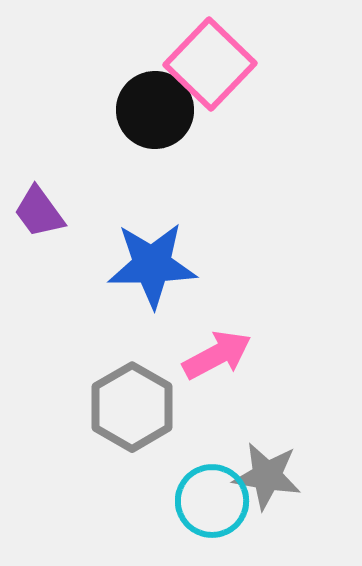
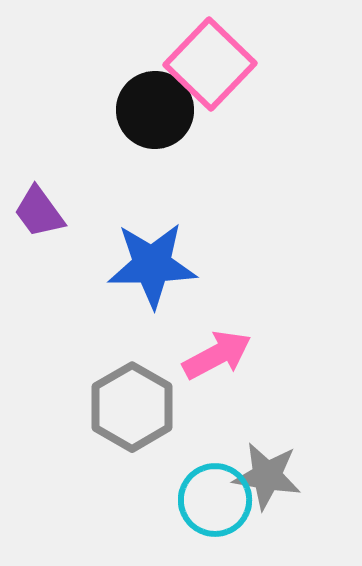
cyan circle: moved 3 px right, 1 px up
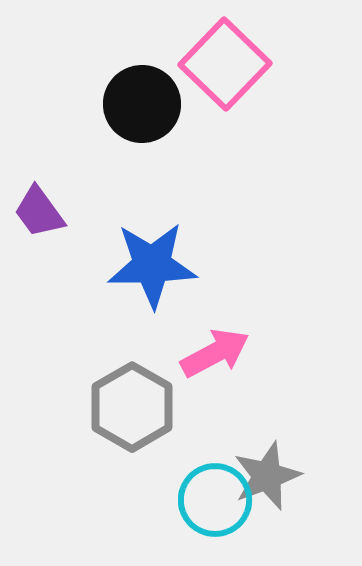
pink square: moved 15 px right
black circle: moved 13 px left, 6 px up
pink arrow: moved 2 px left, 2 px up
gray star: rotated 30 degrees counterclockwise
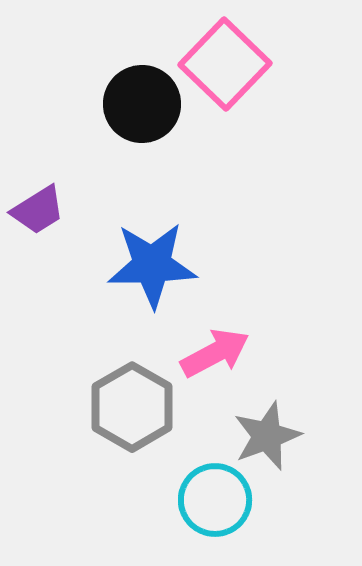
purple trapezoid: moved 1 px left, 2 px up; rotated 86 degrees counterclockwise
gray star: moved 40 px up
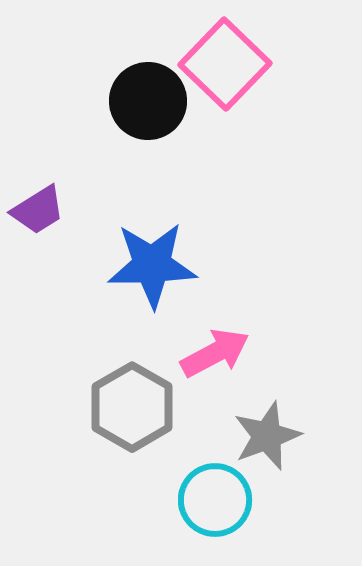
black circle: moved 6 px right, 3 px up
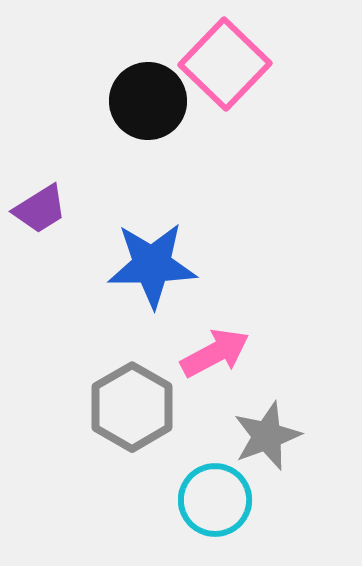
purple trapezoid: moved 2 px right, 1 px up
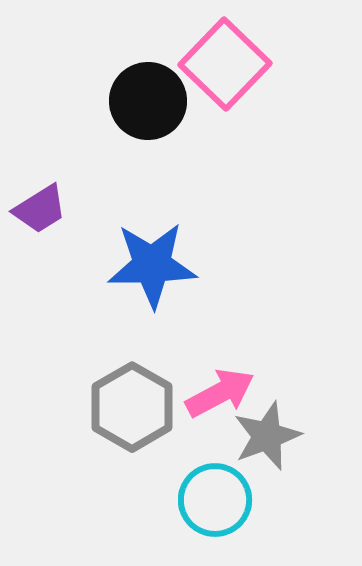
pink arrow: moved 5 px right, 40 px down
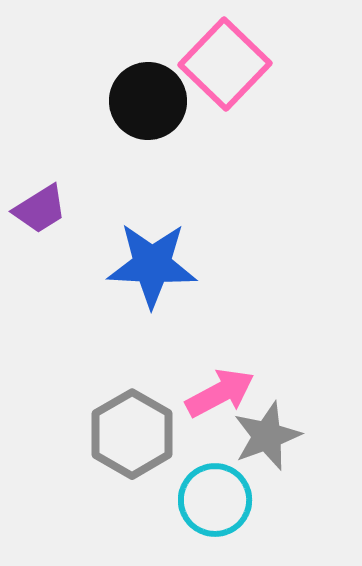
blue star: rotated 4 degrees clockwise
gray hexagon: moved 27 px down
